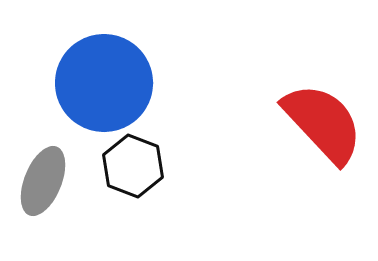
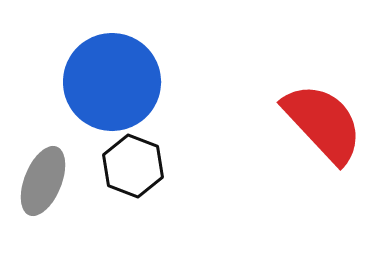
blue circle: moved 8 px right, 1 px up
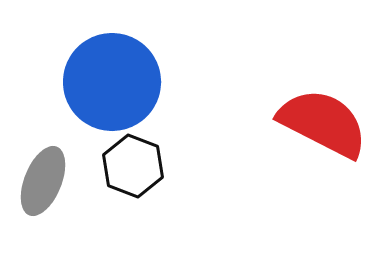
red semicircle: rotated 20 degrees counterclockwise
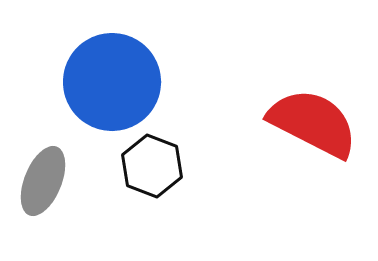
red semicircle: moved 10 px left
black hexagon: moved 19 px right
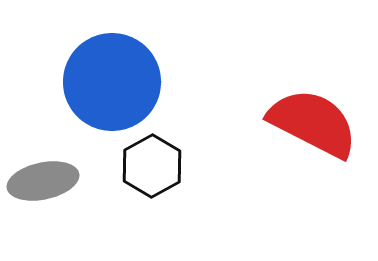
black hexagon: rotated 10 degrees clockwise
gray ellipse: rotated 56 degrees clockwise
